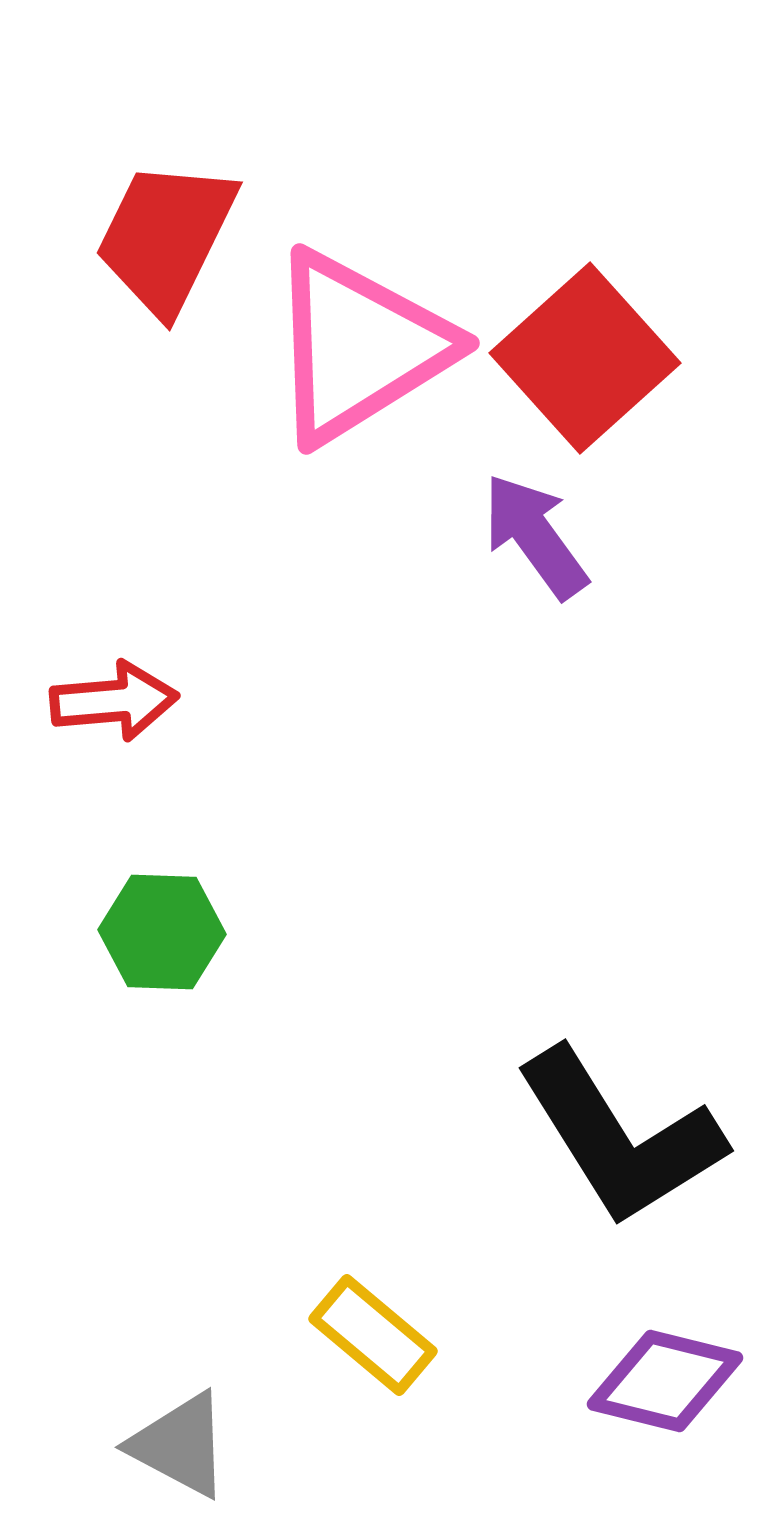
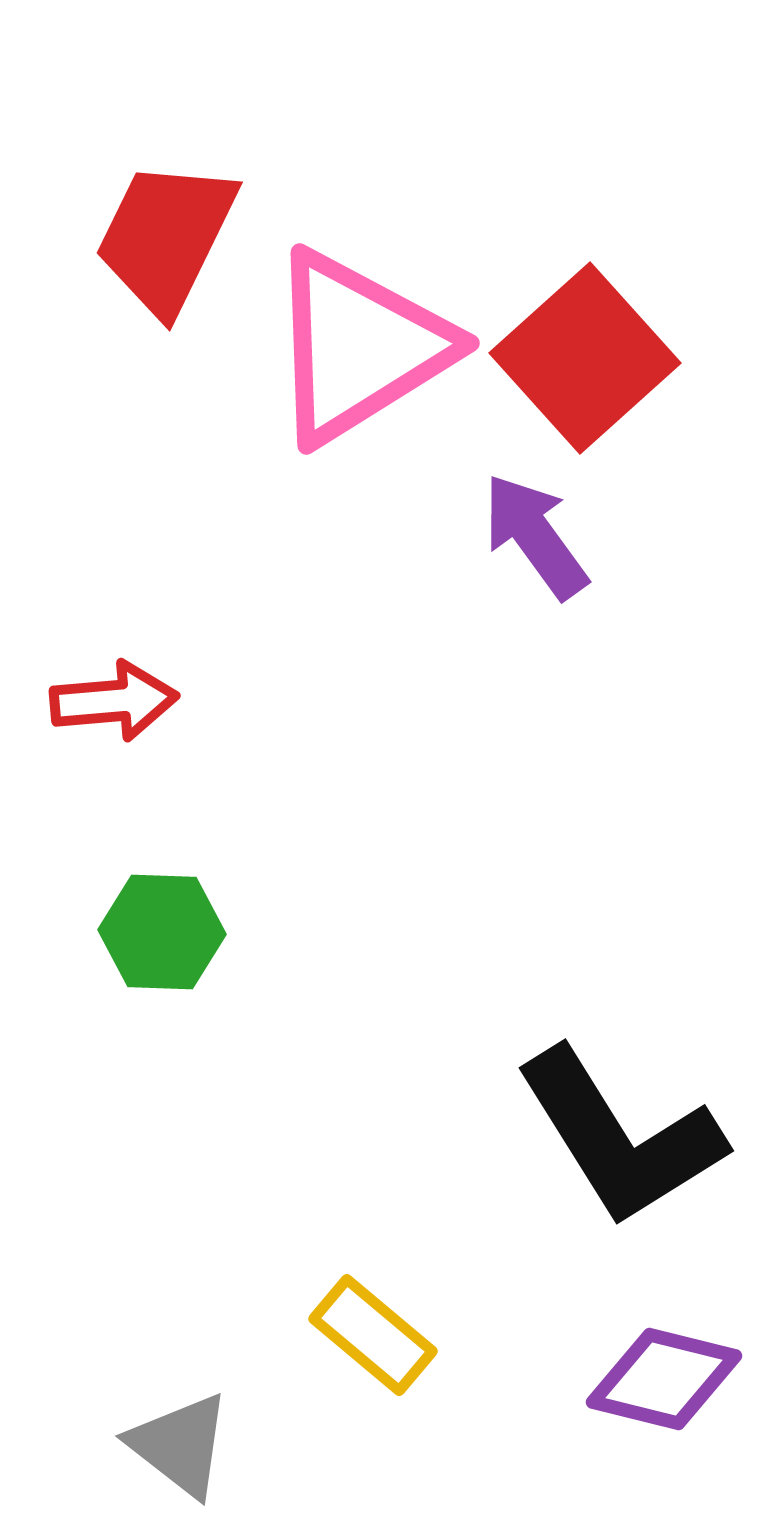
purple diamond: moved 1 px left, 2 px up
gray triangle: rotated 10 degrees clockwise
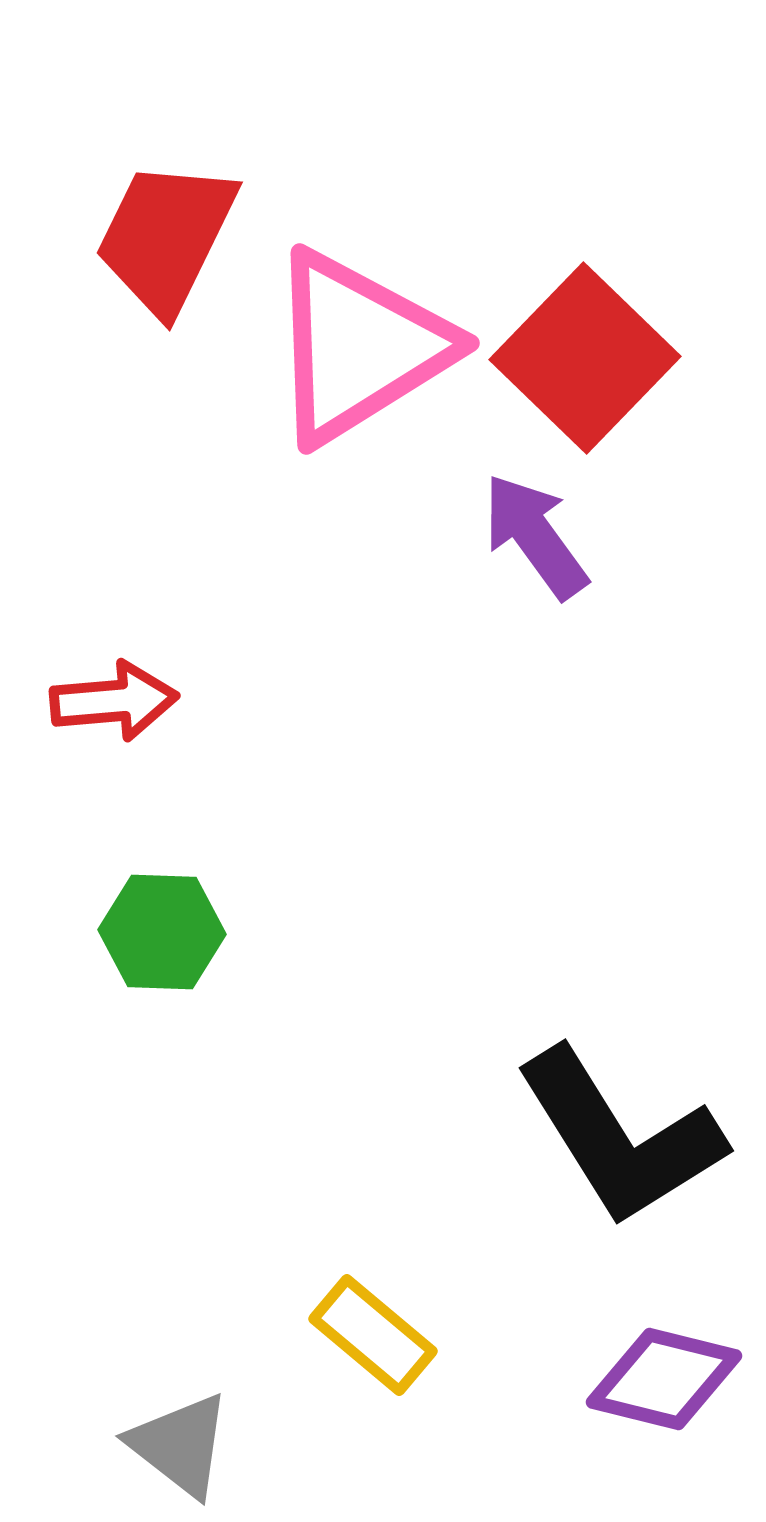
red square: rotated 4 degrees counterclockwise
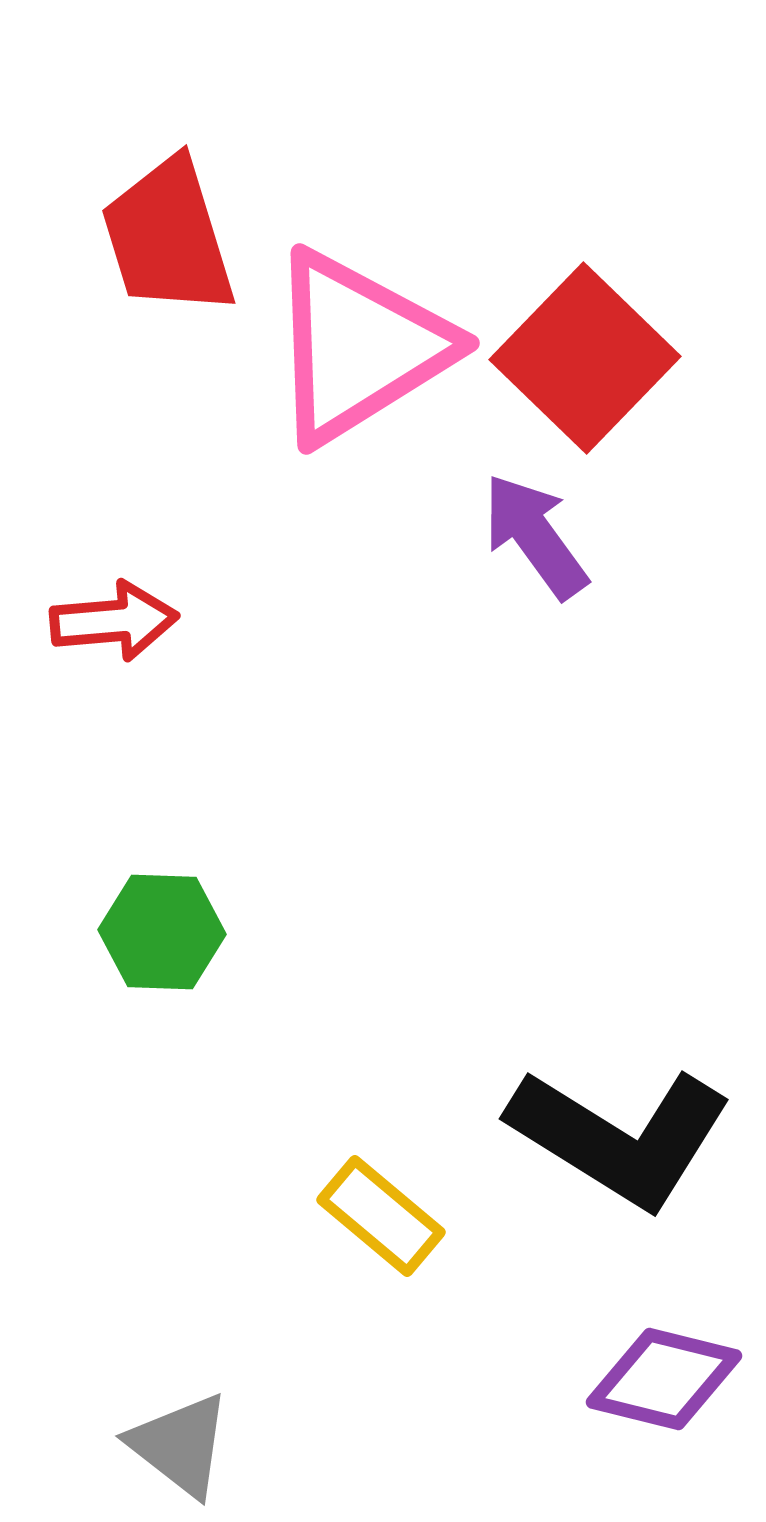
red trapezoid: moved 2 px right; rotated 43 degrees counterclockwise
red arrow: moved 80 px up
black L-shape: rotated 26 degrees counterclockwise
yellow rectangle: moved 8 px right, 119 px up
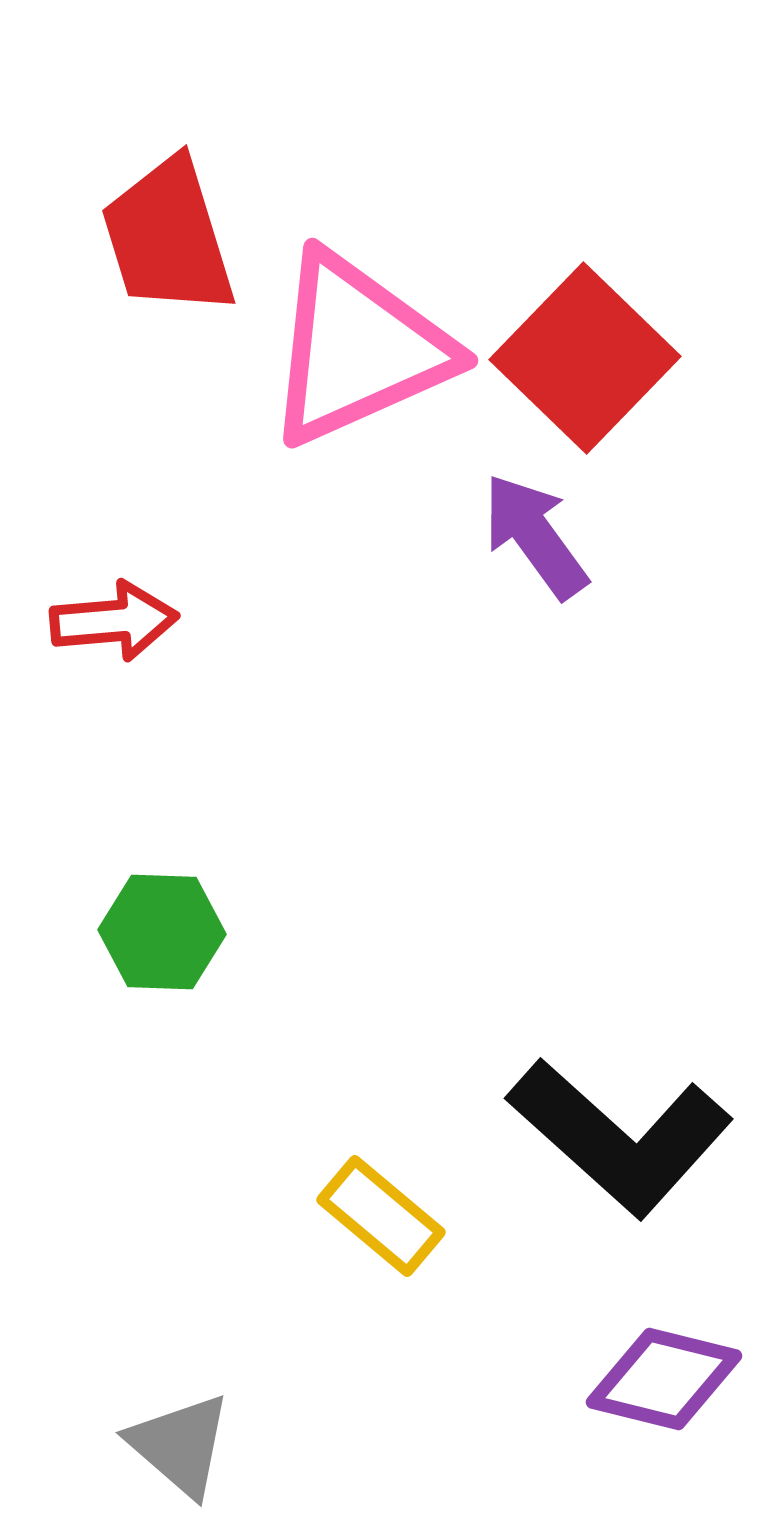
pink triangle: moved 1 px left, 2 px down; rotated 8 degrees clockwise
black L-shape: rotated 10 degrees clockwise
gray triangle: rotated 3 degrees clockwise
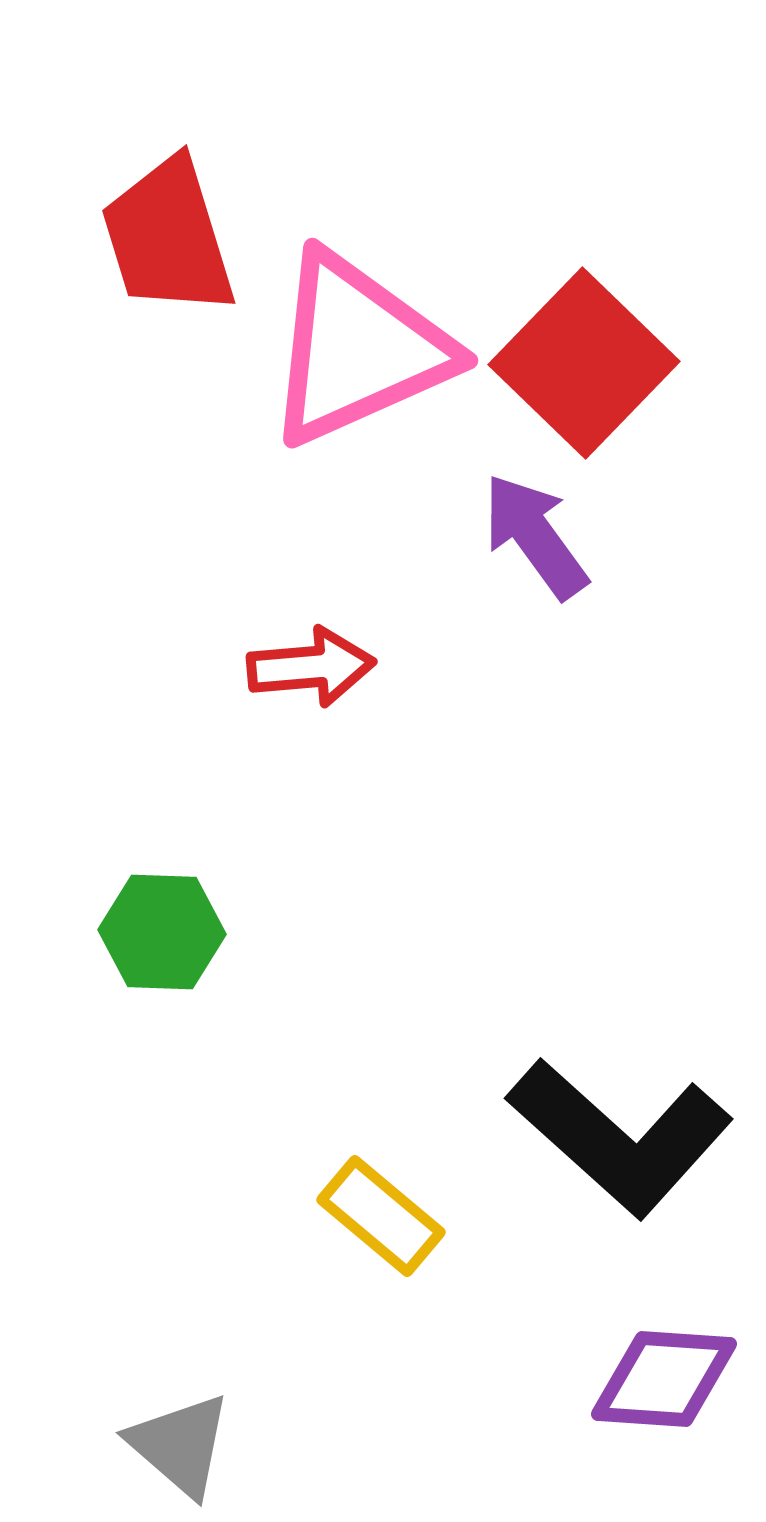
red square: moved 1 px left, 5 px down
red arrow: moved 197 px right, 46 px down
purple diamond: rotated 10 degrees counterclockwise
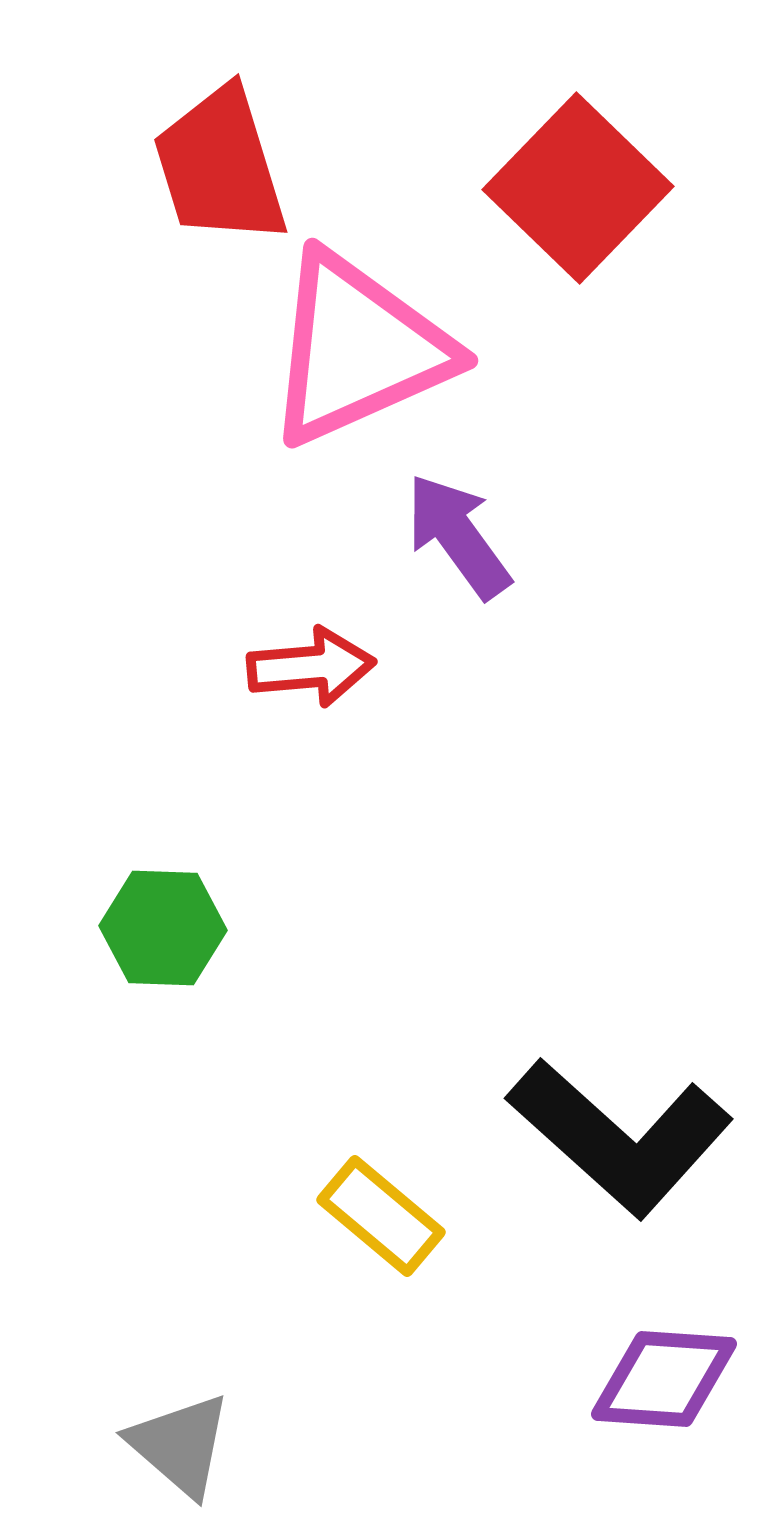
red trapezoid: moved 52 px right, 71 px up
red square: moved 6 px left, 175 px up
purple arrow: moved 77 px left
green hexagon: moved 1 px right, 4 px up
